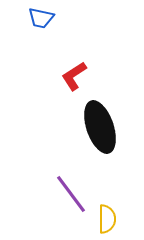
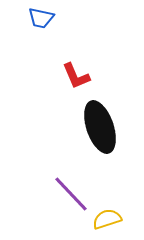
red L-shape: moved 2 px right; rotated 80 degrees counterclockwise
purple line: rotated 6 degrees counterclockwise
yellow semicircle: rotated 108 degrees counterclockwise
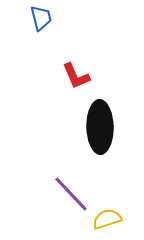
blue trapezoid: rotated 116 degrees counterclockwise
black ellipse: rotated 18 degrees clockwise
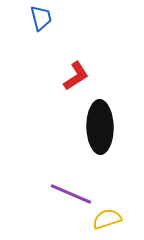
red L-shape: rotated 100 degrees counterclockwise
purple line: rotated 24 degrees counterclockwise
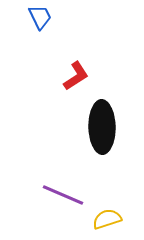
blue trapezoid: moved 1 px left, 1 px up; rotated 12 degrees counterclockwise
black ellipse: moved 2 px right
purple line: moved 8 px left, 1 px down
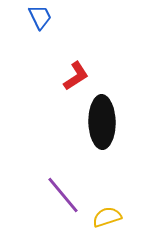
black ellipse: moved 5 px up
purple line: rotated 27 degrees clockwise
yellow semicircle: moved 2 px up
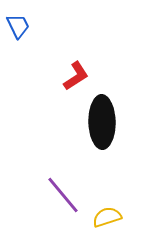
blue trapezoid: moved 22 px left, 9 px down
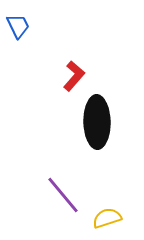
red L-shape: moved 2 px left; rotated 16 degrees counterclockwise
black ellipse: moved 5 px left
yellow semicircle: moved 1 px down
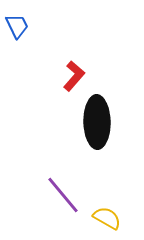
blue trapezoid: moved 1 px left
yellow semicircle: rotated 48 degrees clockwise
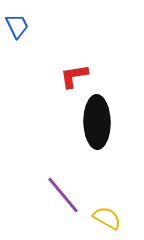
red L-shape: rotated 140 degrees counterclockwise
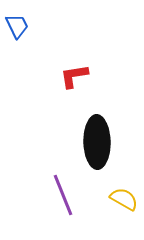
black ellipse: moved 20 px down
purple line: rotated 18 degrees clockwise
yellow semicircle: moved 17 px right, 19 px up
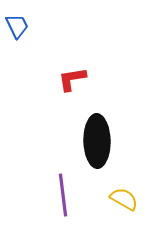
red L-shape: moved 2 px left, 3 px down
black ellipse: moved 1 px up
purple line: rotated 15 degrees clockwise
